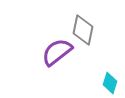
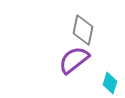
purple semicircle: moved 17 px right, 8 px down
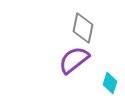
gray diamond: moved 2 px up
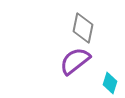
purple semicircle: moved 1 px right, 1 px down
